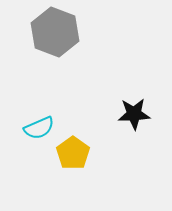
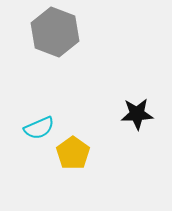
black star: moved 3 px right
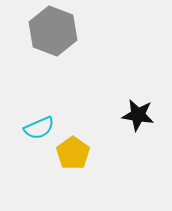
gray hexagon: moved 2 px left, 1 px up
black star: moved 1 px right, 1 px down; rotated 12 degrees clockwise
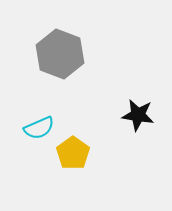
gray hexagon: moved 7 px right, 23 px down
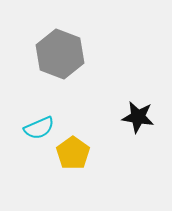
black star: moved 2 px down
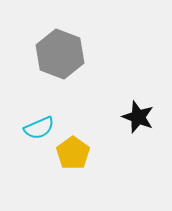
black star: rotated 12 degrees clockwise
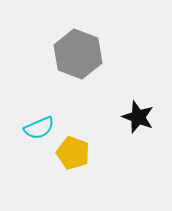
gray hexagon: moved 18 px right
yellow pentagon: rotated 16 degrees counterclockwise
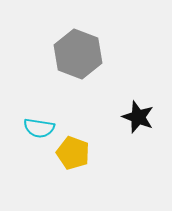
cyan semicircle: rotated 32 degrees clockwise
